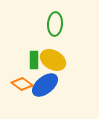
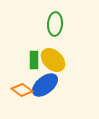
yellow ellipse: rotated 15 degrees clockwise
orange diamond: moved 6 px down
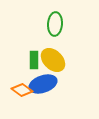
blue ellipse: moved 2 px left, 1 px up; rotated 20 degrees clockwise
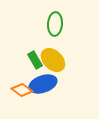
green rectangle: moved 1 px right; rotated 30 degrees counterclockwise
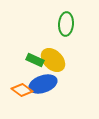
green ellipse: moved 11 px right
green rectangle: rotated 36 degrees counterclockwise
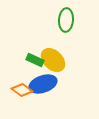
green ellipse: moved 4 px up
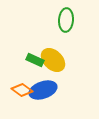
blue ellipse: moved 6 px down
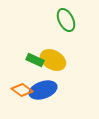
green ellipse: rotated 30 degrees counterclockwise
yellow ellipse: rotated 15 degrees counterclockwise
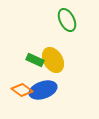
green ellipse: moved 1 px right
yellow ellipse: rotated 30 degrees clockwise
